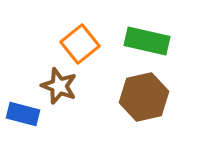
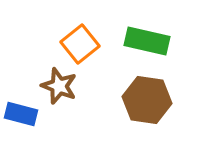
brown hexagon: moved 3 px right, 3 px down; rotated 21 degrees clockwise
blue rectangle: moved 2 px left
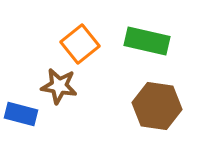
brown star: rotated 12 degrees counterclockwise
brown hexagon: moved 10 px right, 6 px down
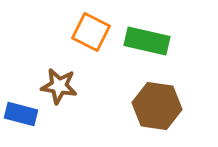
orange square: moved 11 px right, 12 px up; rotated 24 degrees counterclockwise
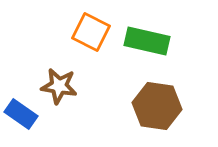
blue rectangle: rotated 20 degrees clockwise
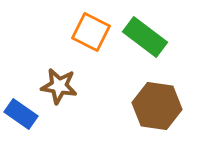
green rectangle: moved 2 px left, 4 px up; rotated 24 degrees clockwise
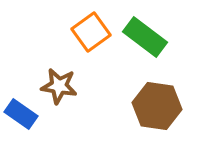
orange square: rotated 27 degrees clockwise
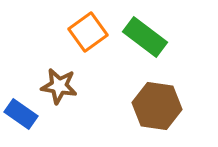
orange square: moved 3 px left
